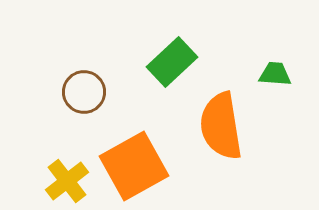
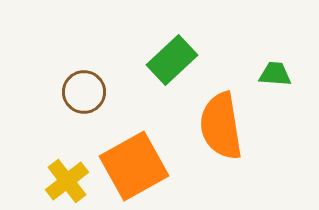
green rectangle: moved 2 px up
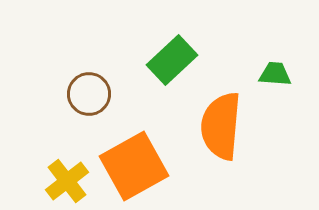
brown circle: moved 5 px right, 2 px down
orange semicircle: rotated 14 degrees clockwise
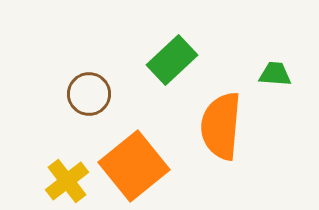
orange square: rotated 10 degrees counterclockwise
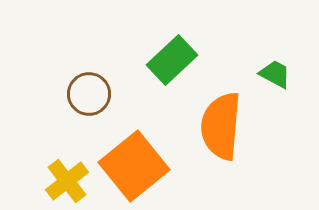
green trapezoid: rotated 24 degrees clockwise
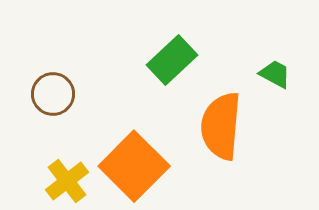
brown circle: moved 36 px left
orange square: rotated 6 degrees counterclockwise
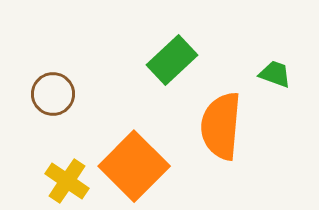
green trapezoid: rotated 8 degrees counterclockwise
yellow cross: rotated 18 degrees counterclockwise
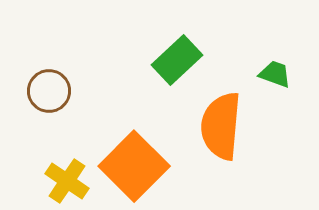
green rectangle: moved 5 px right
brown circle: moved 4 px left, 3 px up
